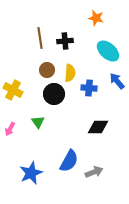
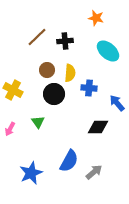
brown line: moved 3 px left, 1 px up; rotated 55 degrees clockwise
blue arrow: moved 22 px down
gray arrow: rotated 18 degrees counterclockwise
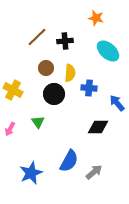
brown circle: moved 1 px left, 2 px up
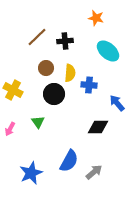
blue cross: moved 3 px up
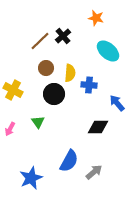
brown line: moved 3 px right, 4 px down
black cross: moved 2 px left, 5 px up; rotated 35 degrees counterclockwise
blue star: moved 5 px down
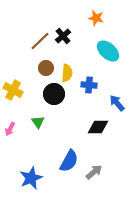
yellow semicircle: moved 3 px left
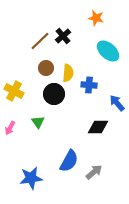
yellow semicircle: moved 1 px right
yellow cross: moved 1 px right, 1 px down
pink arrow: moved 1 px up
blue star: rotated 15 degrees clockwise
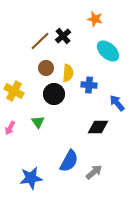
orange star: moved 1 px left, 1 px down
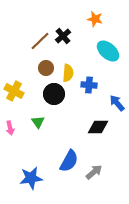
pink arrow: rotated 40 degrees counterclockwise
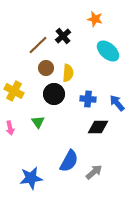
brown line: moved 2 px left, 4 px down
blue cross: moved 1 px left, 14 px down
